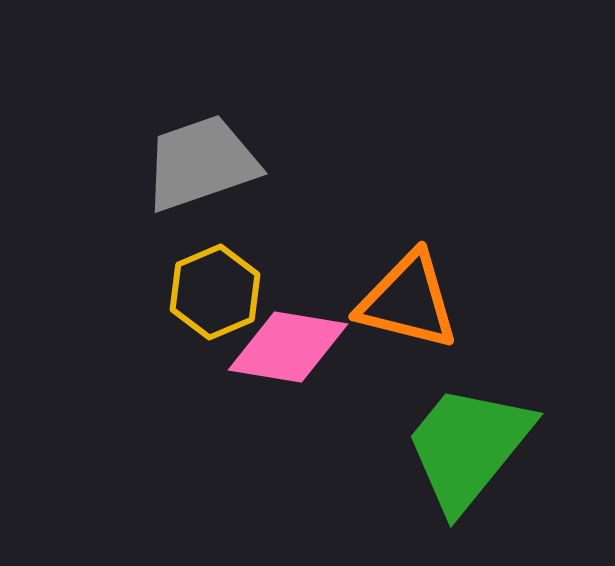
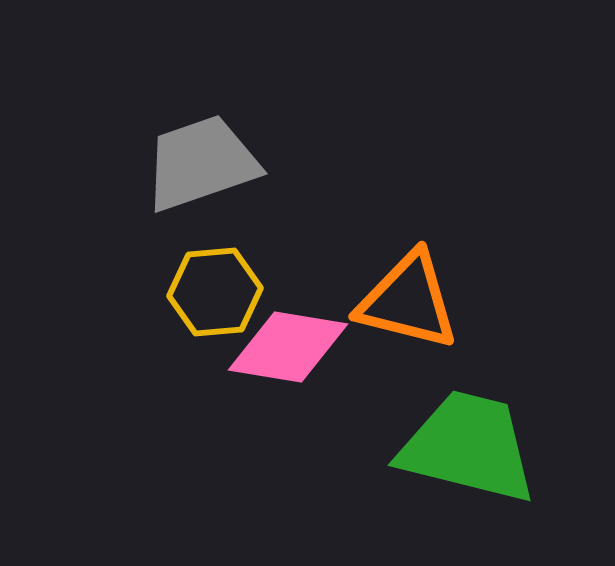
yellow hexagon: rotated 18 degrees clockwise
green trapezoid: rotated 65 degrees clockwise
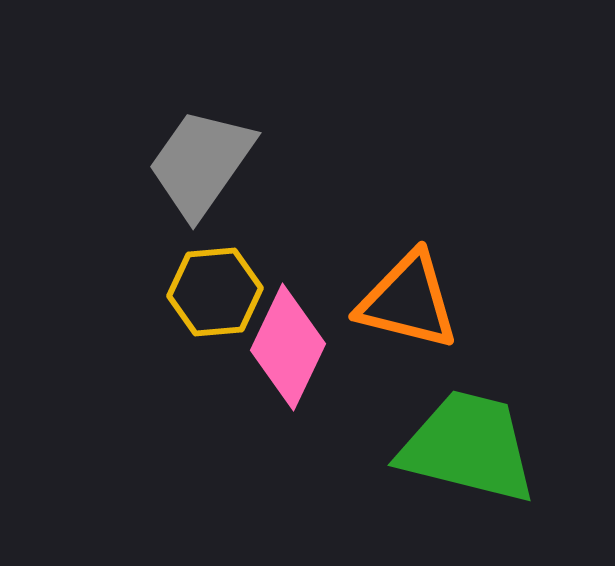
gray trapezoid: rotated 36 degrees counterclockwise
pink diamond: rotated 74 degrees counterclockwise
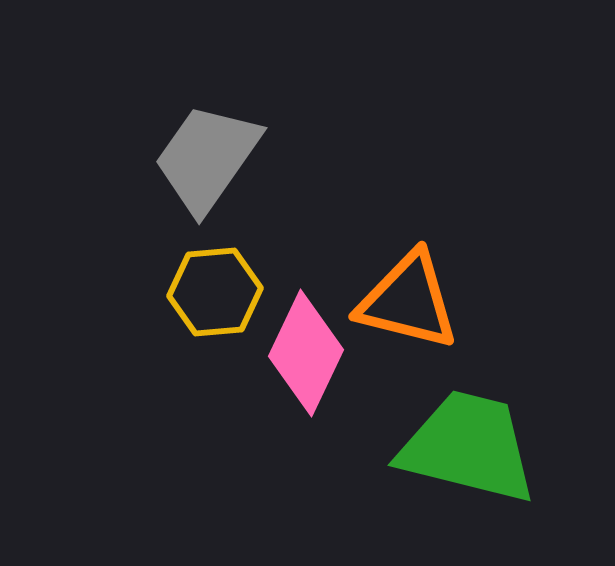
gray trapezoid: moved 6 px right, 5 px up
pink diamond: moved 18 px right, 6 px down
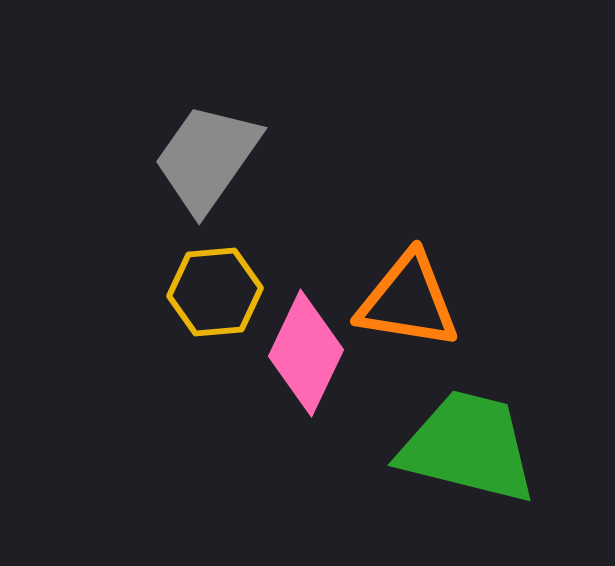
orange triangle: rotated 5 degrees counterclockwise
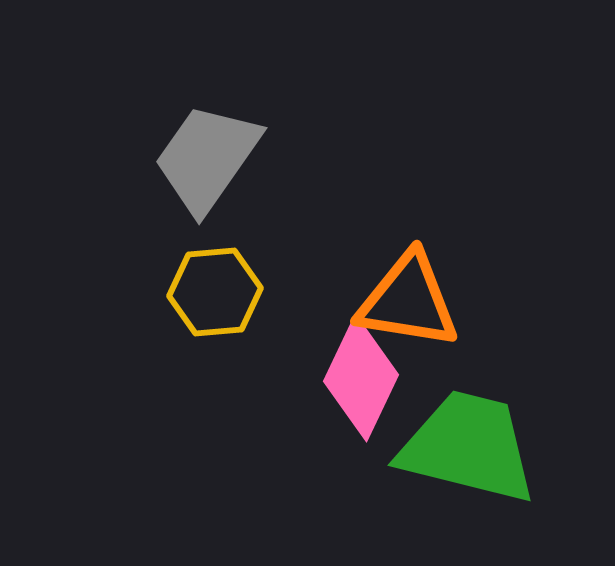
pink diamond: moved 55 px right, 25 px down
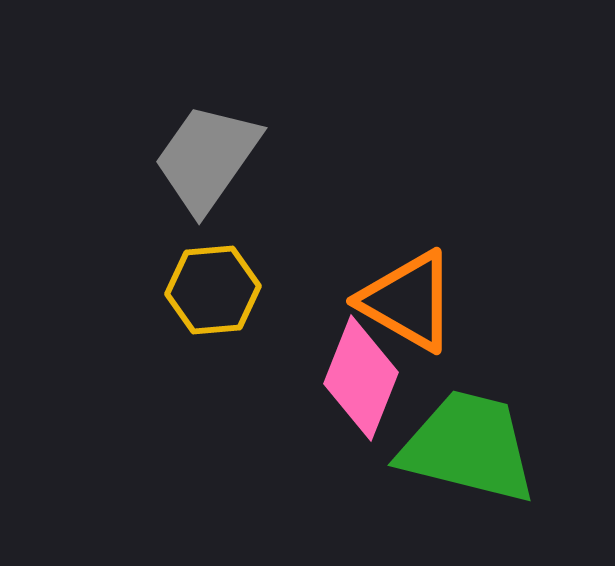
yellow hexagon: moved 2 px left, 2 px up
orange triangle: rotated 21 degrees clockwise
pink diamond: rotated 4 degrees counterclockwise
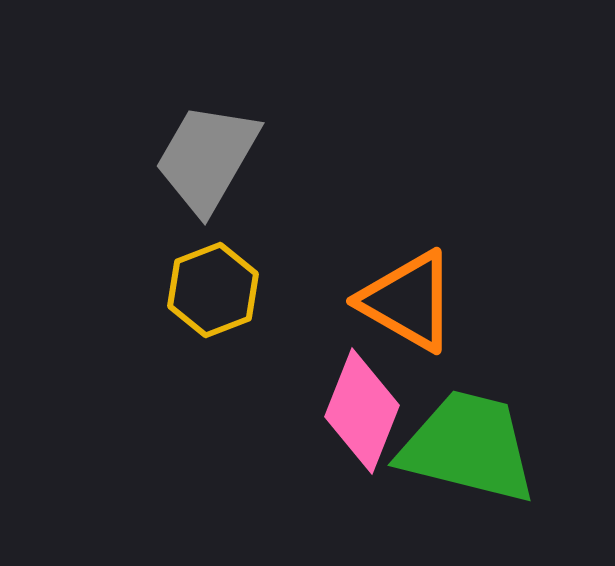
gray trapezoid: rotated 5 degrees counterclockwise
yellow hexagon: rotated 16 degrees counterclockwise
pink diamond: moved 1 px right, 33 px down
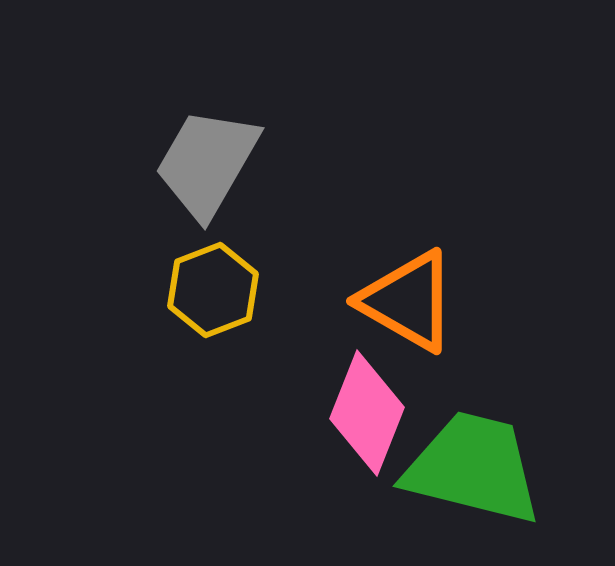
gray trapezoid: moved 5 px down
pink diamond: moved 5 px right, 2 px down
green trapezoid: moved 5 px right, 21 px down
